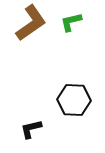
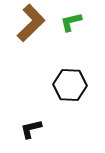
brown L-shape: rotated 9 degrees counterclockwise
black hexagon: moved 4 px left, 15 px up
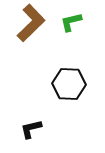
black hexagon: moved 1 px left, 1 px up
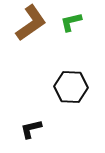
brown L-shape: rotated 9 degrees clockwise
black hexagon: moved 2 px right, 3 px down
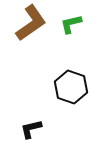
green L-shape: moved 2 px down
black hexagon: rotated 16 degrees clockwise
